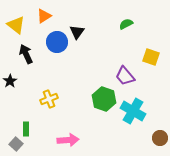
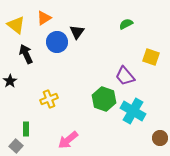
orange triangle: moved 2 px down
pink arrow: rotated 145 degrees clockwise
gray square: moved 2 px down
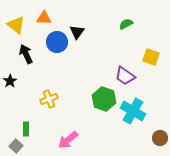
orange triangle: rotated 35 degrees clockwise
purple trapezoid: rotated 15 degrees counterclockwise
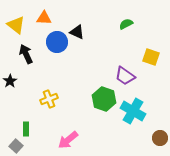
black triangle: rotated 42 degrees counterclockwise
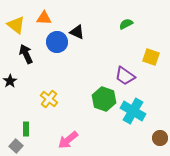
yellow cross: rotated 30 degrees counterclockwise
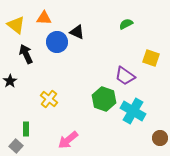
yellow square: moved 1 px down
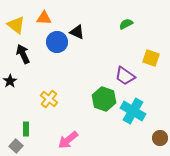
black arrow: moved 3 px left
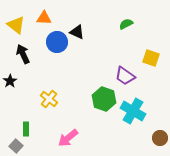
pink arrow: moved 2 px up
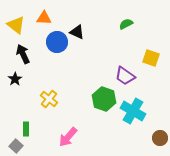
black star: moved 5 px right, 2 px up
pink arrow: moved 1 px up; rotated 10 degrees counterclockwise
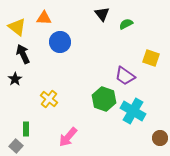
yellow triangle: moved 1 px right, 2 px down
black triangle: moved 25 px right, 18 px up; rotated 28 degrees clockwise
blue circle: moved 3 px right
